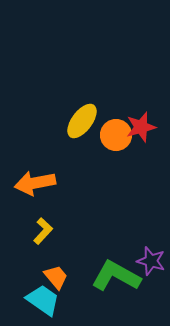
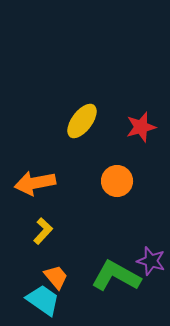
orange circle: moved 1 px right, 46 px down
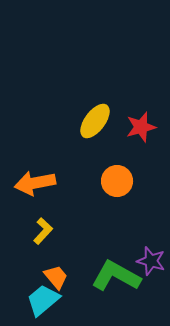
yellow ellipse: moved 13 px right
cyan trapezoid: rotated 75 degrees counterclockwise
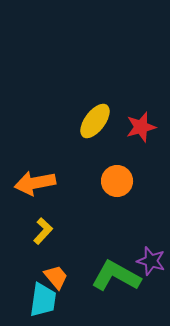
cyan trapezoid: rotated 138 degrees clockwise
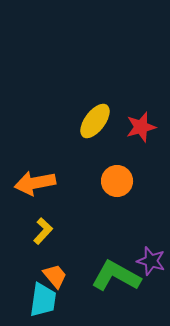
orange trapezoid: moved 1 px left, 1 px up
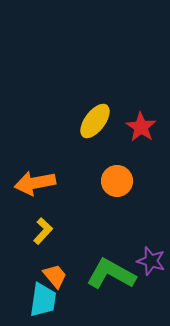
red star: rotated 24 degrees counterclockwise
green L-shape: moved 5 px left, 2 px up
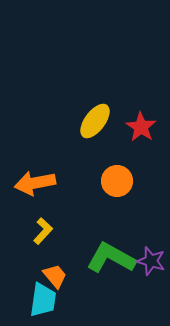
green L-shape: moved 16 px up
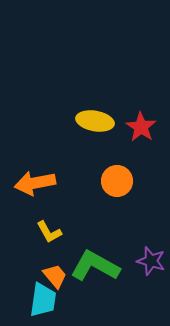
yellow ellipse: rotated 63 degrees clockwise
yellow L-shape: moved 6 px right, 1 px down; rotated 108 degrees clockwise
green L-shape: moved 16 px left, 8 px down
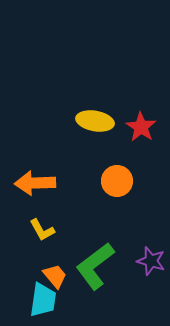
orange arrow: rotated 9 degrees clockwise
yellow L-shape: moved 7 px left, 2 px up
green L-shape: rotated 66 degrees counterclockwise
